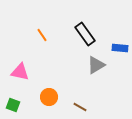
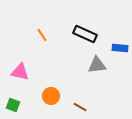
black rectangle: rotated 30 degrees counterclockwise
gray triangle: moved 1 px right; rotated 24 degrees clockwise
orange circle: moved 2 px right, 1 px up
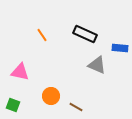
gray triangle: rotated 30 degrees clockwise
brown line: moved 4 px left
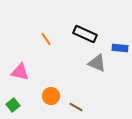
orange line: moved 4 px right, 4 px down
gray triangle: moved 2 px up
green square: rotated 32 degrees clockwise
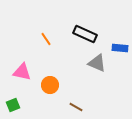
pink triangle: moved 2 px right
orange circle: moved 1 px left, 11 px up
green square: rotated 16 degrees clockwise
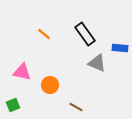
black rectangle: rotated 30 degrees clockwise
orange line: moved 2 px left, 5 px up; rotated 16 degrees counterclockwise
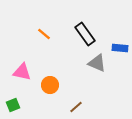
brown line: rotated 72 degrees counterclockwise
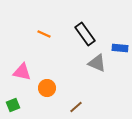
orange line: rotated 16 degrees counterclockwise
orange circle: moved 3 px left, 3 px down
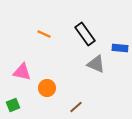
gray triangle: moved 1 px left, 1 px down
